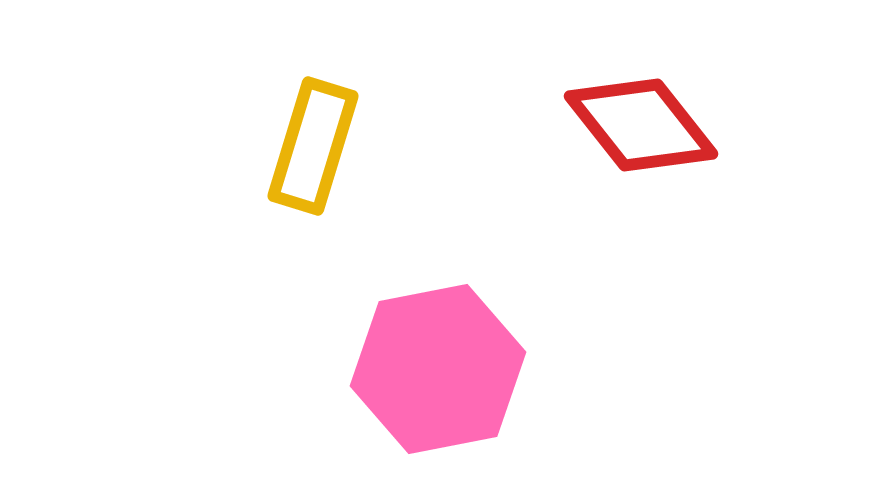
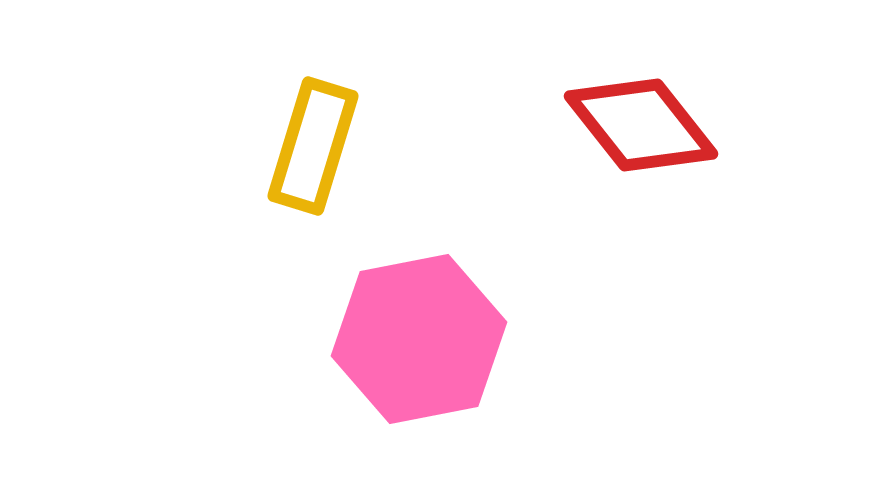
pink hexagon: moved 19 px left, 30 px up
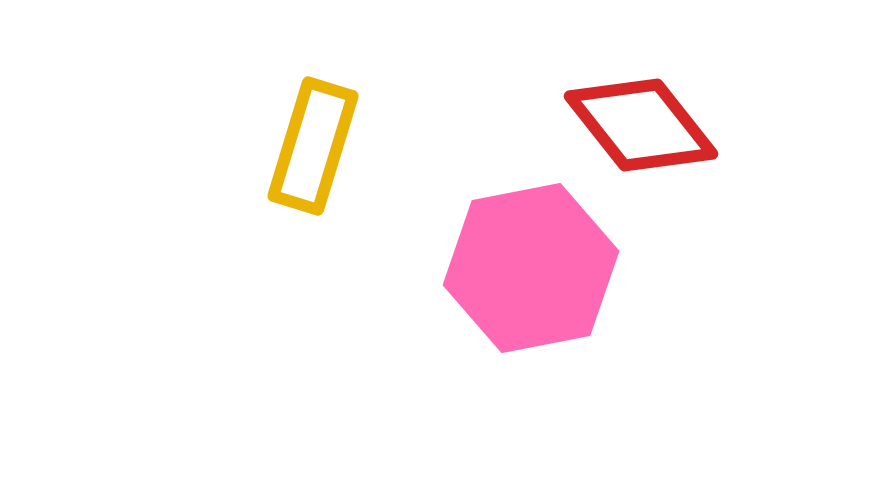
pink hexagon: moved 112 px right, 71 px up
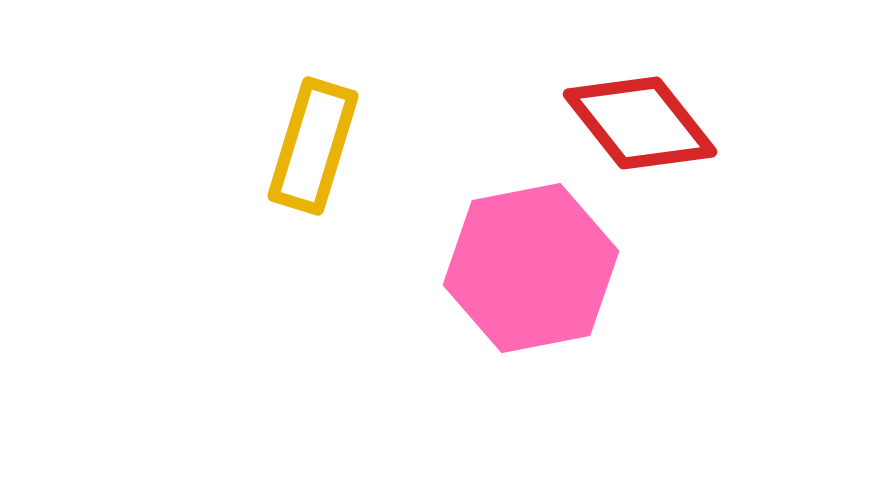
red diamond: moved 1 px left, 2 px up
